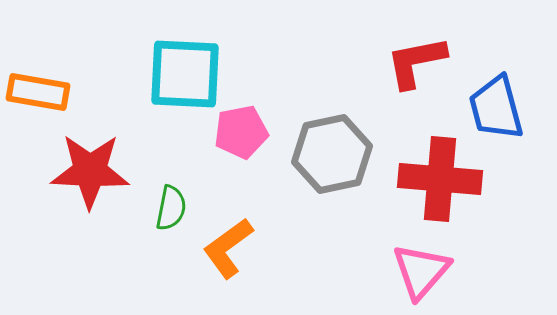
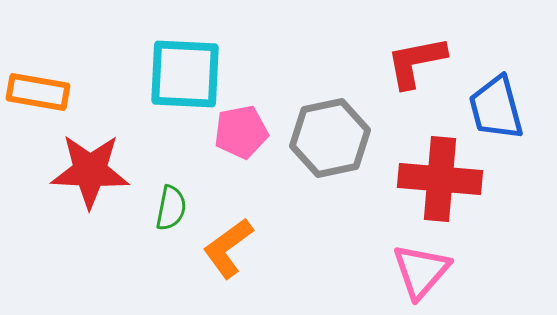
gray hexagon: moved 2 px left, 16 px up
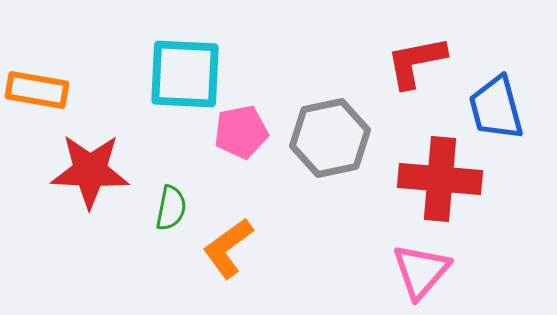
orange rectangle: moved 1 px left, 2 px up
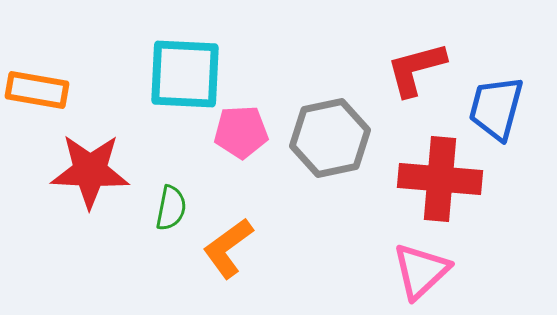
red L-shape: moved 7 px down; rotated 4 degrees counterclockwise
blue trapezoid: rotated 30 degrees clockwise
pink pentagon: rotated 8 degrees clockwise
pink triangle: rotated 6 degrees clockwise
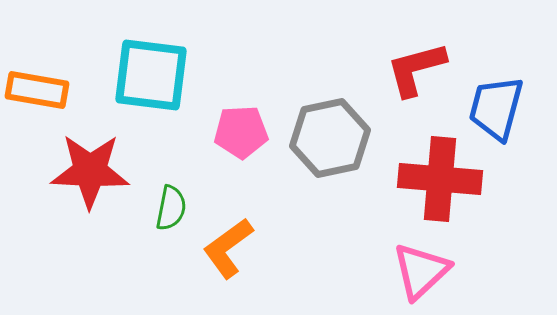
cyan square: moved 34 px left, 1 px down; rotated 4 degrees clockwise
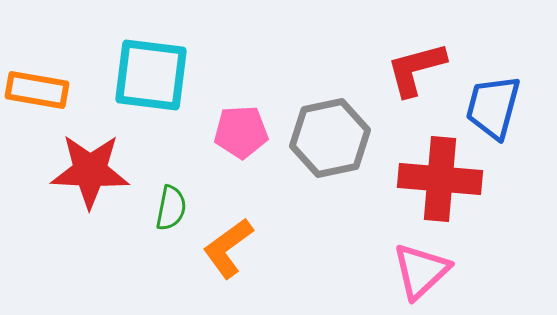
blue trapezoid: moved 3 px left, 1 px up
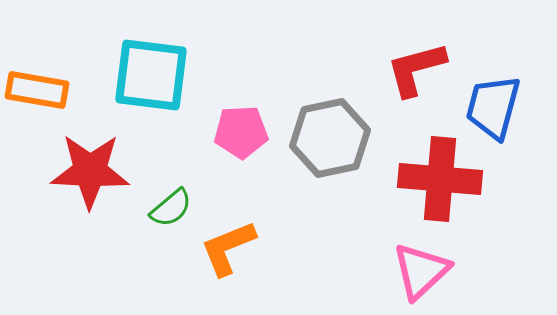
green semicircle: rotated 39 degrees clockwise
orange L-shape: rotated 14 degrees clockwise
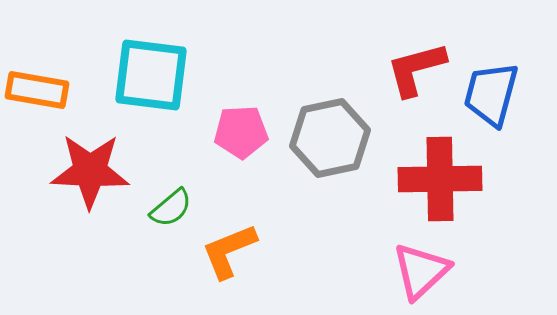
blue trapezoid: moved 2 px left, 13 px up
red cross: rotated 6 degrees counterclockwise
orange L-shape: moved 1 px right, 3 px down
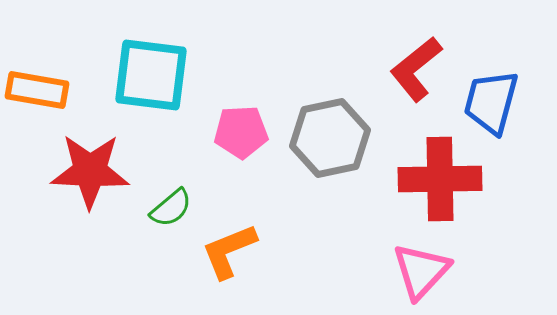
red L-shape: rotated 24 degrees counterclockwise
blue trapezoid: moved 8 px down
pink triangle: rotated 4 degrees counterclockwise
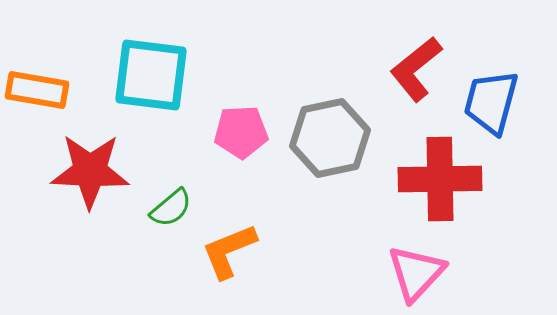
pink triangle: moved 5 px left, 2 px down
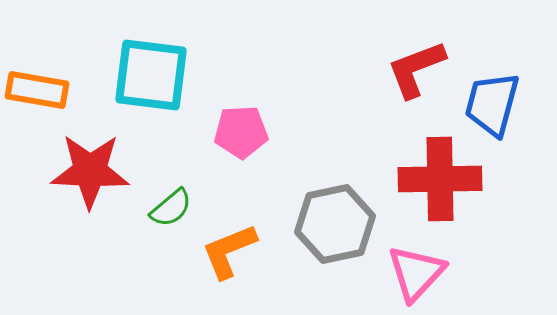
red L-shape: rotated 18 degrees clockwise
blue trapezoid: moved 1 px right, 2 px down
gray hexagon: moved 5 px right, 86 px down
